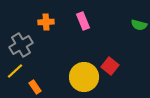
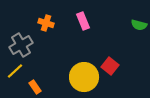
orange cross: moved 1 px down; rotated 21 degrees clockwise
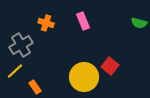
green semicircle: moved 2 px up
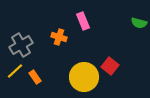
orange cross: moved 13 px right, 14 px down
orange rectangle: moved 10 px up
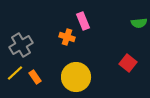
green semicircle: rotated 21 degrees counterclockwise
orange cross: moved 8 px right
red square: moved 18 px right, 3 px up
yellow line: moved 2 px down
yellow circle: moved 8 px left
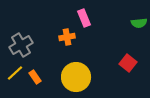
pink rectangle: moved 1 px right, 3 px up
orange cross: rotated 28 degrees counterclockwise
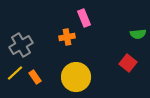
green semicircle: moved 1 px left, 11 px down
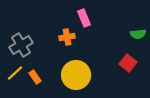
yellow circle: moved 2 px up
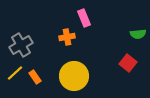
yellow circle: moved 2 px left, 1 px down
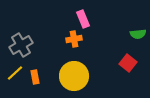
pink rectangle: moved 1 px left, 1 px down
orange cross: moved 7 px right, 2 px down
orange rectangle: rotated 24 degrees clockwise
